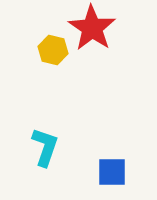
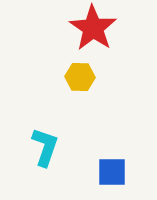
red star: moved 1 px right
yellow hexagon: moved 27 px right, 27 px down; rotated 12 degrees counterclockwise
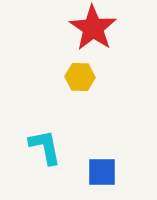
cyan L-shape: rotated 30 degrees counterclockwise
blue square: moved 10 px left
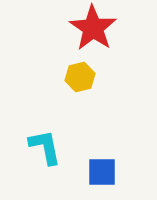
yellow hexagon: rotated 16 degrees counterclockwise
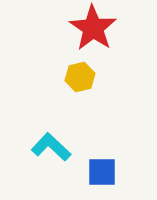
cyan L-shape: moved 6 px right; rotated 36 degrees counterclockwise
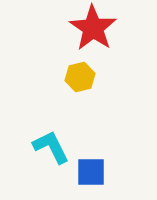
cyan L-shape: rotated 21 degrees clockwise
blue square: moved 11 px left
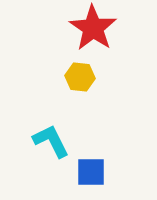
yellow hexagon: rotated 20 degrees clockwise
cyan L-shape: moved 6 px up
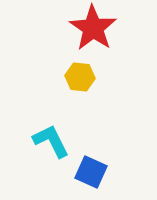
blue square: rotated 24 degrees clockwise
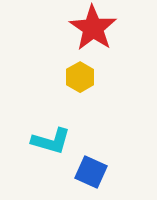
yellow hexagon: rotated 24 degrees clockwise
cyan L-shape: rotated 132 degrees clockwise
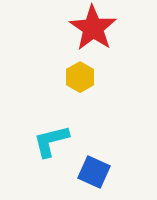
cyan L-shape: rotated 150 degrees clockwise
blue square: moved 3 px right
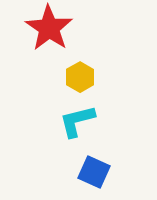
red star: moved 44 px left
cyan L-shape: moved 26 px right, 20 px up
